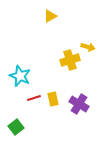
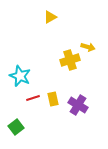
yellow triangle: moved 1 px down
red line: moved 1 px left
purple cross: moved 1 px left, 1 px down
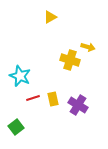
yellow cross: rotated 36 degrees clockwise
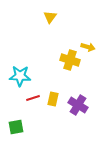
yellow triangle: rotated 24 degrees counterclockwise
cyan star: rotated 20 degrees counterclockwise
yellow rectangle: rotated 24 degrees clockwise
green square: rotated 28 degrees clockwise
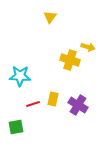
red line: moved 6 px down
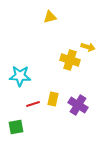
yellow triangle: rotated 40 degrees clockwise
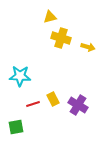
yellow cross: moved 9 px left, 22 px up
yellow rectangle: rotated 40 degrees counterclockwise
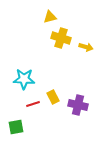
yellow arrow: moved 2 px left
cyan star: moved 4 px right, 3 px down
yellow rectangle: moved 2 px up
purple cross: rotated 18 degrees counterclockwise
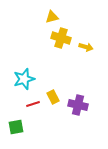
yellow triangle: moved 2 px right
cyan star: rotated 20 degrees counterclockwise
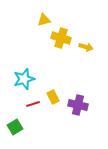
yellow triangle: moved 8 px left, 3 px down
green square: moved 1 px left; rotated 21 degrees counterclockwise
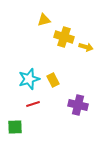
yellow cross: moved 3 px right, 1 px up
cyan star: moved 5 px right
yellow rectangle: moved 17 px up
green square: rotated 28 degrees clockwise
